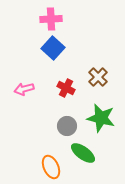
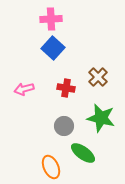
red cross: rotated 18 degrees counterclockwise
gray circle: moved 3 px left
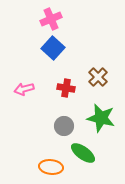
pink cross: rotated 20 degrees counterclockwise
orange ellipse: rotated 60 degrees counterclockwise
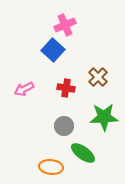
pink cross: moved 14 px right, 6 px down
blue square: moved 2 px down
pink arrow: rotated 12 degrees counterclockwise
green star: moved 3 px right, 1 px up; rotated 16 degrees counterclockwise
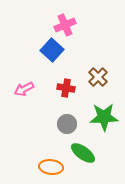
blue square: moved 1 px left
gray circle: moved 3 px right, 2 px up
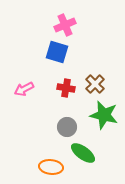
blue square: moved 5 px right, 2 px down; rotated 25 degrees counterclockwise
brown cross: moved 3 px left, 7 px down
green star: moved 2 px up; rotated 16 degrees clockwise
gray circle: moved 3 px down
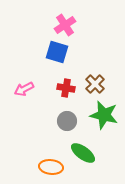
pink cross: rotated 10 degrees counterclockwise
gray circle: moved 6 px up
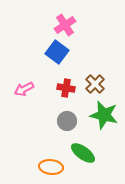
blue square: rotated 20 degrees clockwise
